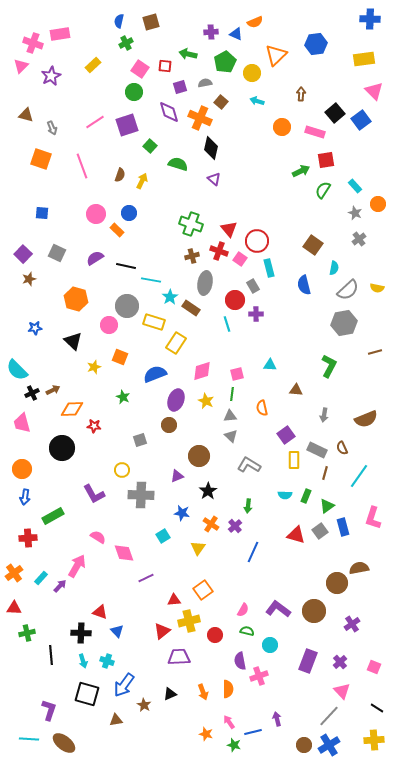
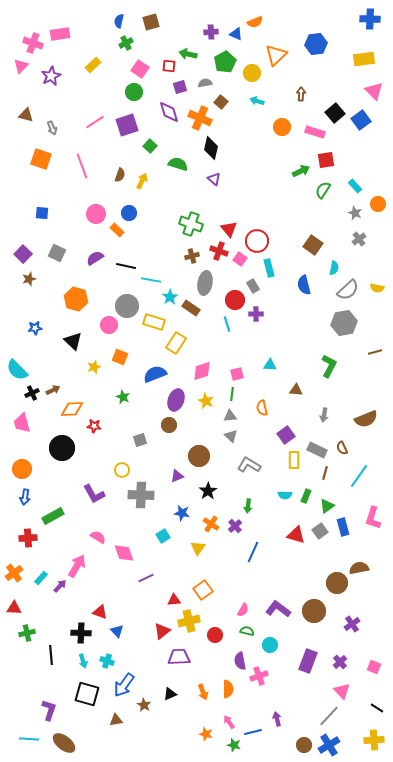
red square at (165, 66): moved 4 px right
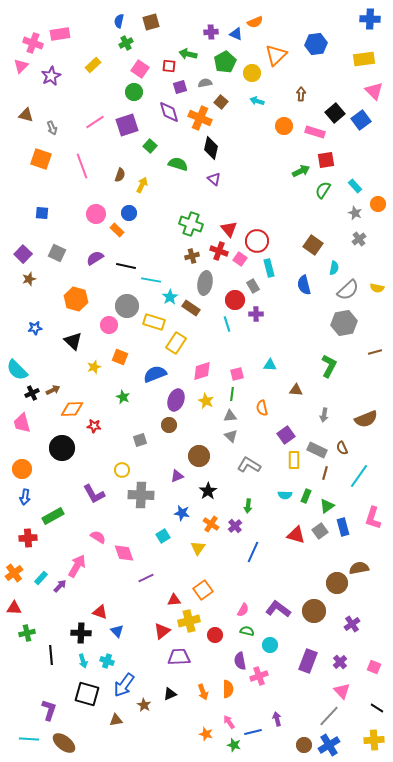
orange circle at (282, 127): moved 2 px right, 1 px up
yellow arrow at (142, 181): moved 4 px down
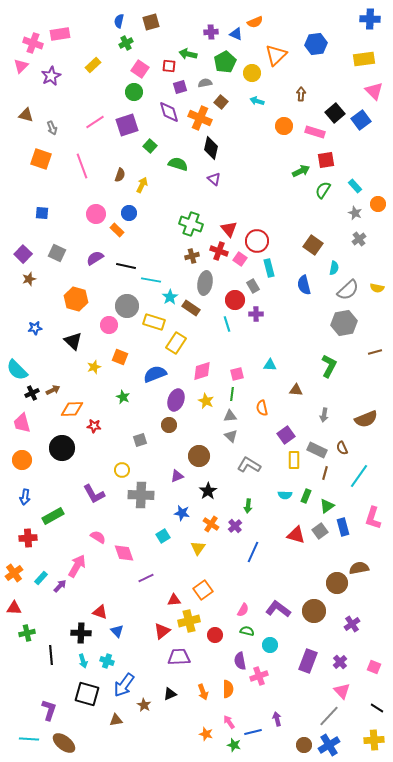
orange circle at (22, 469): moved 9 px up
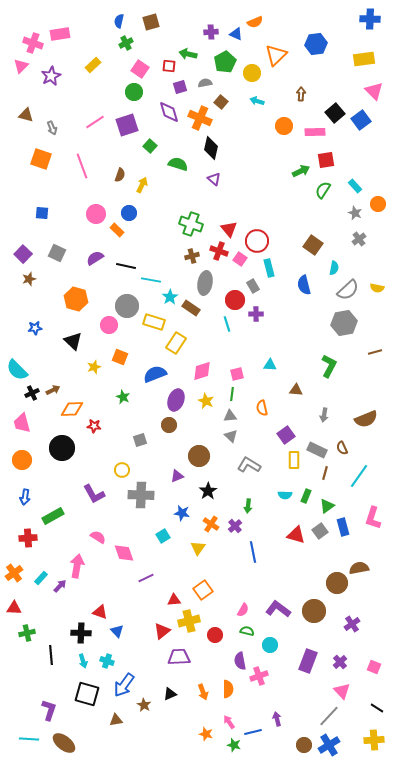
pink rectangle at (315, 132): rotated 18 degrees counterclockwise
blue line at (253, 552): rotated 35 degrees counterclockwise
pink arrow at (77, 566): rotated 20 degrees counterclockwise
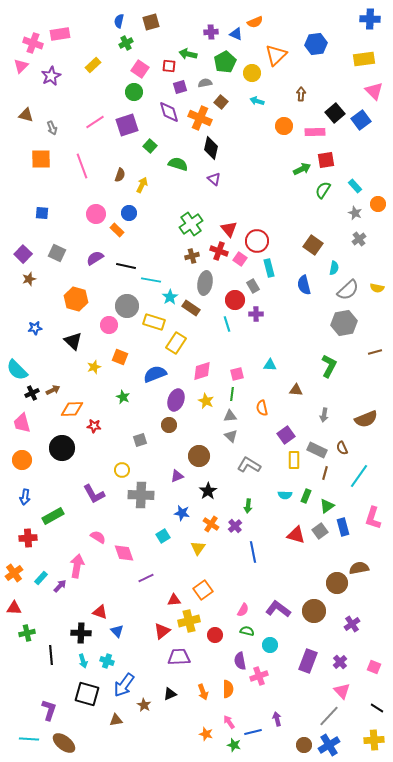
orange square at (41, 159): rotated 20 degrees counterclockwise
green arrow at (301, 171): moved 1 px right, 2 px up
green cross at (191, 224): rotated 35 degrees clockwise
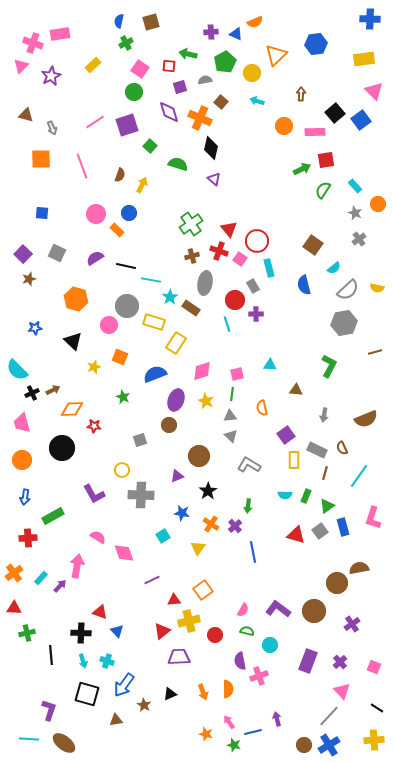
gray semicircle at (205, 83): moved 3 px up
cyan semicircle at (334, 268): rotated 40 degrees clockwise
purple line at (146, 578): moved 6 px right, 2 px down
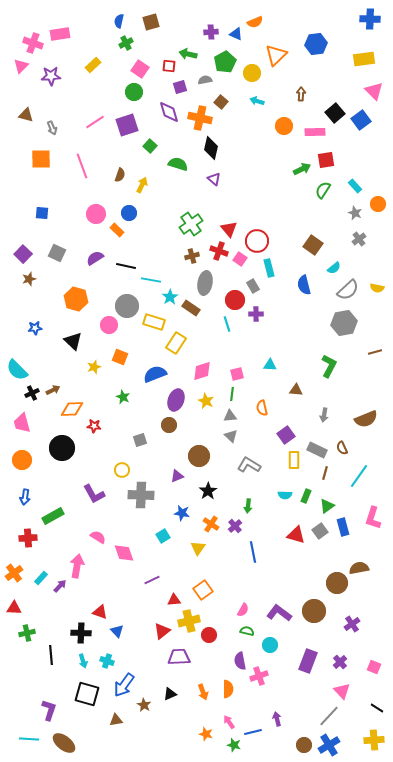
purple star at (51, 76): rotated 24 degrees clockwise
orange cross at (200, 118): rotated 10 degrees counterclockwise
purple L-shape at (278, 609): moved 1 px right, 4 px down
red circle at (215, 635): moved 6 px left
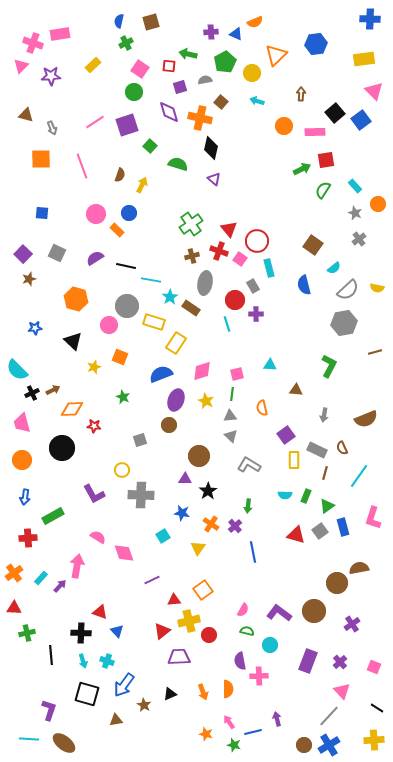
blue semicircle at (155, 374): moved 6 px right
purple triangle at (177, 476): moved 8 px right, 3 px down; rotated 24 degrees clockwise
pink cross at (259, 676): rotated 18 degrees clockwise
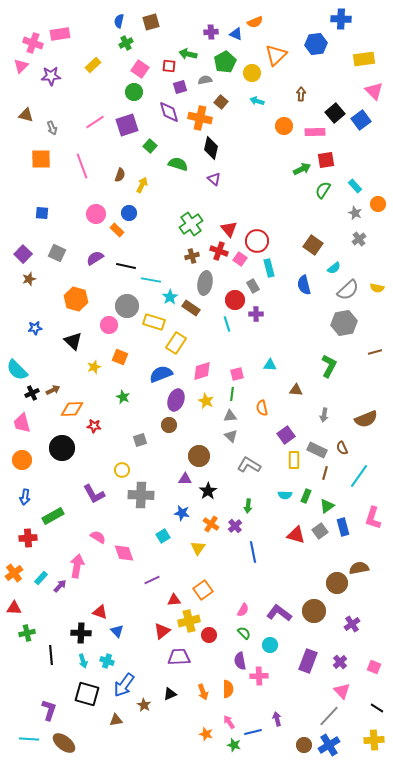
blue cross at (370, 19): moved 29 px left
green semicircle at (247, 631): moved 3 px left, 2 px down; rotated 32 degrees clockwise
